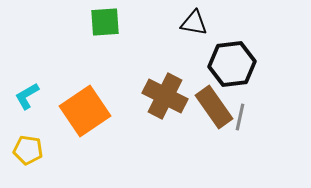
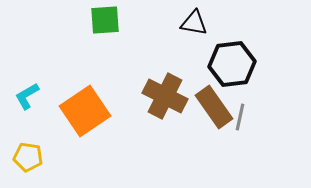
green square: moved 2 px up
yellow pentagon: moved 7 px down
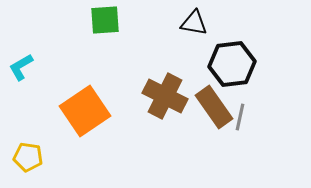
cyan L-shape: moved 6 px left, 29 px up
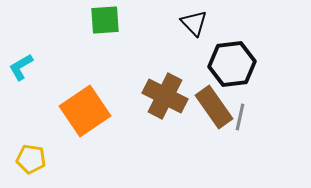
black triangle: rotated 36 degrees clockwise
yellow pentagon: moved 3 px right, 2 px down
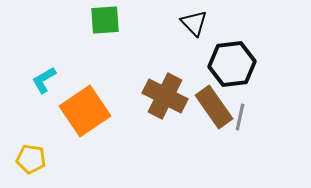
cyan L-shape: moved 23 px right, 13 px down
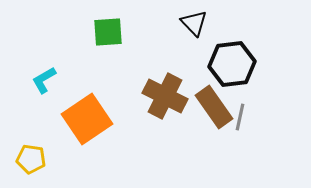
green square: moved 3 px right, 12 px down
orange square: moved 2 px right, 8 px down
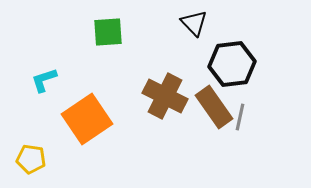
cyan L-shape: rotated 12 degrees clockwise
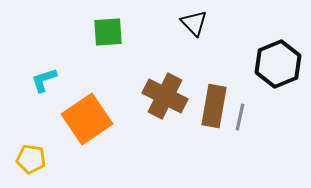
black hexagon: moved 46 px right; rotated 15 degrees counterclockwise
brown rectangle: moved 1 px up; rotated 45 degrees clockwise
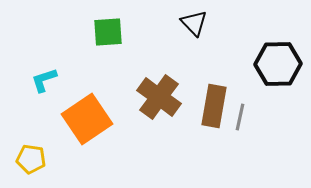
black hexagon: rotated 21 degrees clockwise
brown cross: moved 6 px left, 1 px down; rotated 9 degrees clockwise
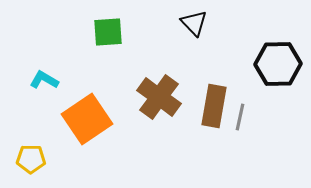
cyan L-shape: rotated 48 degrees clockwise
yellow pentagon: rotated 8 degrees counterclockwise
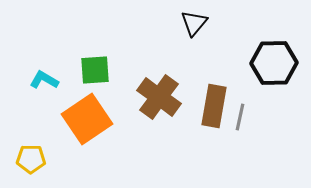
black triangle: rotated 24 degrees clockwise
green square: moved 13 px left, 38 px down
black hexagon: moved 4 px left, 1 px up
